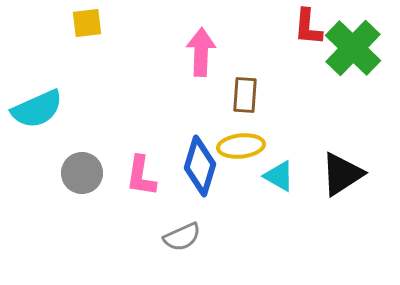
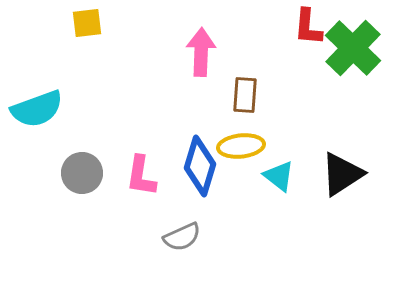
cyan semicircle: rotated 4 degrees clockwise
cyan triangle: rotated 8 degrees clockwise
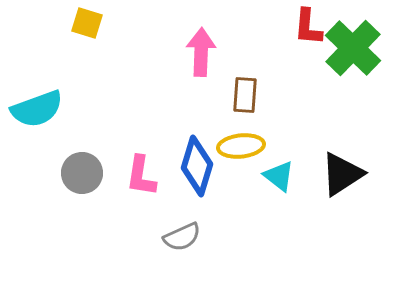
yellow square: rotated 24 degrees clockwise
blue diamond: moved 3 px left
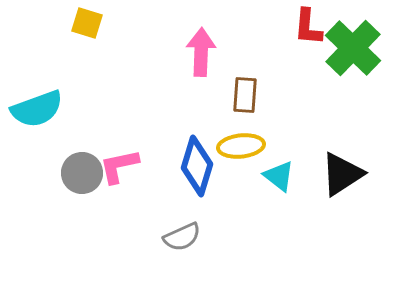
pink L-shape: moved 22 px left, 10 px up; rotated 69 degrees clockwise
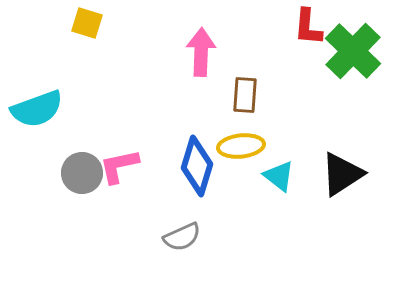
green cross: moved 3 px down
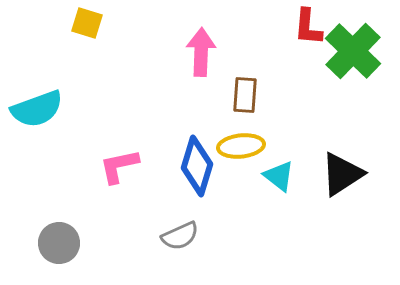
gray circle: moved 23 px left, 70 px down
gray semicircle: moved 2 px left, 1 px up
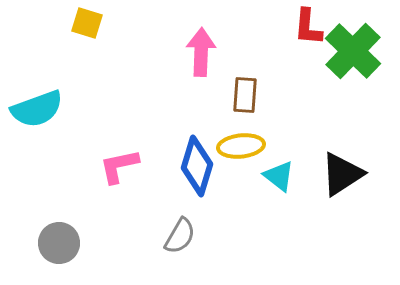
gray semicircle: rotated 36 degrees counterclockwise
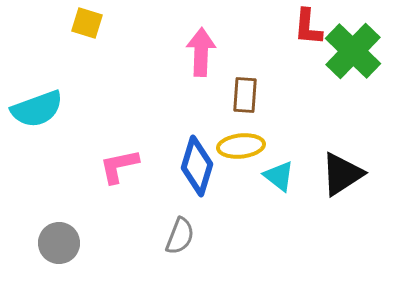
gray semicircle: rotated 9 degrees counterclockwise
